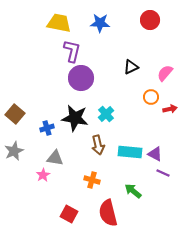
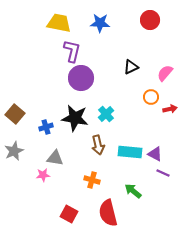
blue cross: moved 1 px left, 1 px up
pink star: rotated 24 degrees clockwise
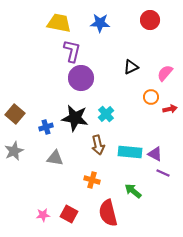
pink star: moved 40 px down
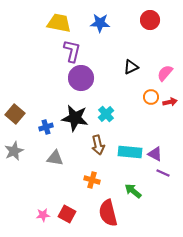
red arrow: moved 7 px up
red square: moved 2 px left
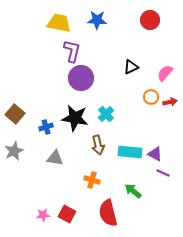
blue star: moved 3 px left, 3 px up
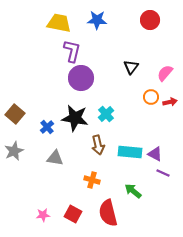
black triangle: rotated 28 degrees counterclockwise
blue cross: moved 1 px right; rotated 24 degrees counterclockwise
red square: moved 6 px right
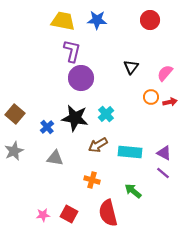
yellow trapezoid: moved 4 px right, 2 px up
brown arrow: rotated 72 degrees clockwise
purple triangle: moved 9 px right, 1 px up
purple line: rotated 16 degrees clockwise
red square: moved 4 px left
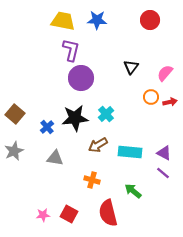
purple L-shape: moved 1 px left, 1 px up
black star: rotated 16 degrees counterclockwise
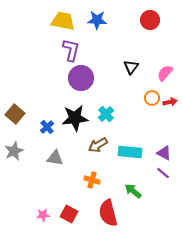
orange circle: moved 1 px right, 1 px down
